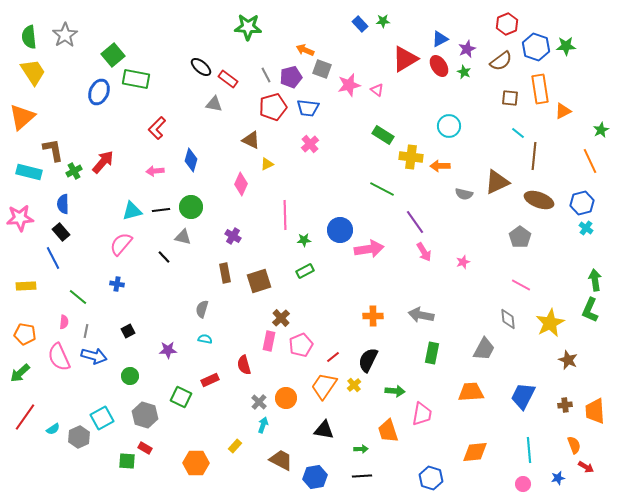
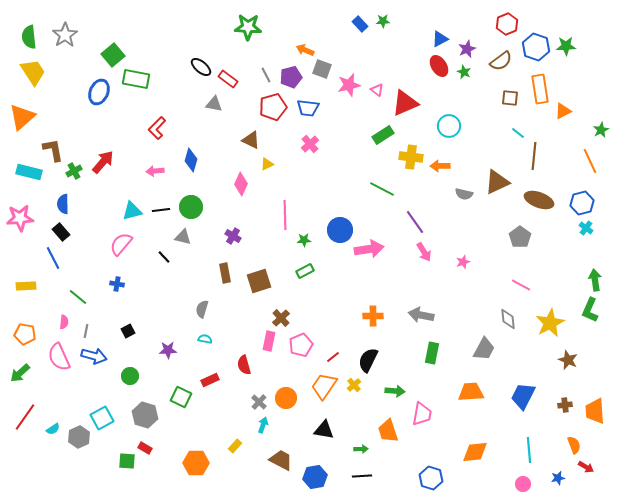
red triangle at (405, 59): moved 44 px down; rotated 8 degrees clockwise
green rectangle at (383, 135): rotated 65 degrees counterclockwise
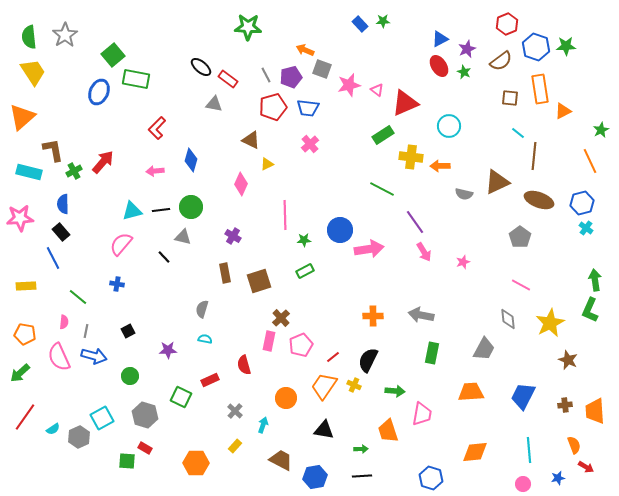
yellow cross at (354, 385): rotated 24 degrees counterclockwise
gray cross at (259, 402): moved 24 px left, 9 px down
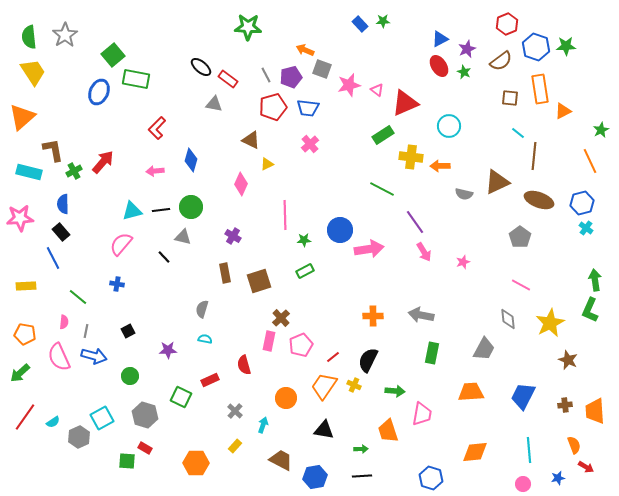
cyan semicircle at (53, 429): moved 7 px up
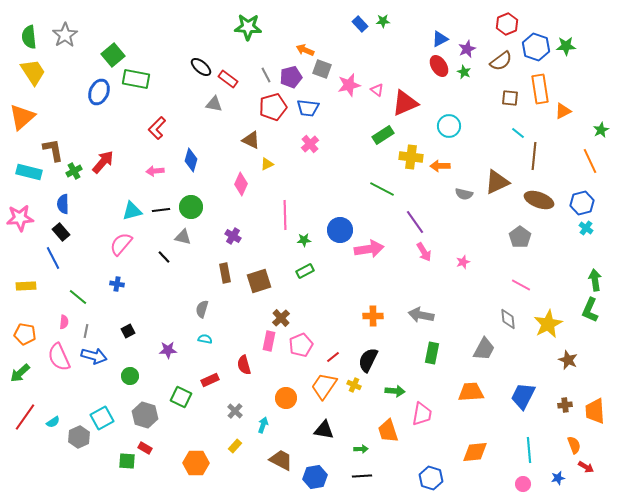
yellow star at (550, 323): moved 2 px left, 1 px down
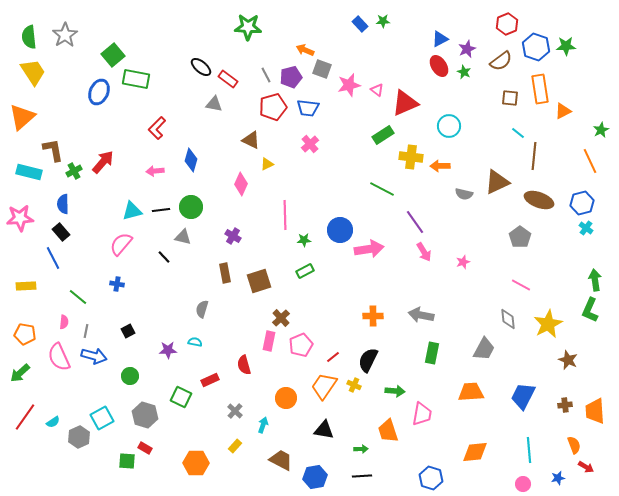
cyan semicircle at (205, 339): moved 10 px left, 3 px down
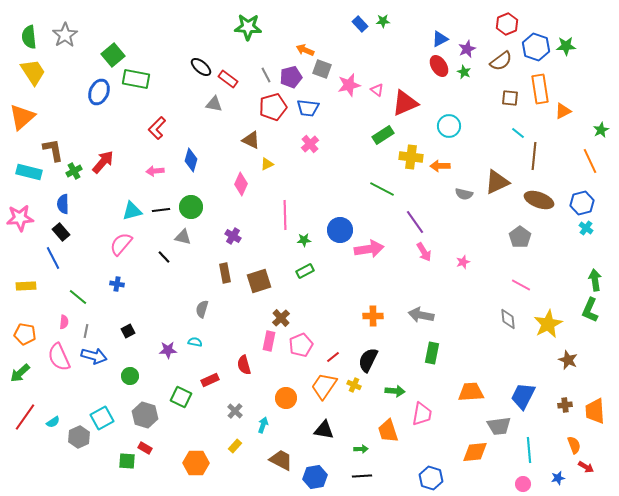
gray trapezoid at (484, 349): moved 15 px right, 77 px down; rotated 55 degrees clockwise
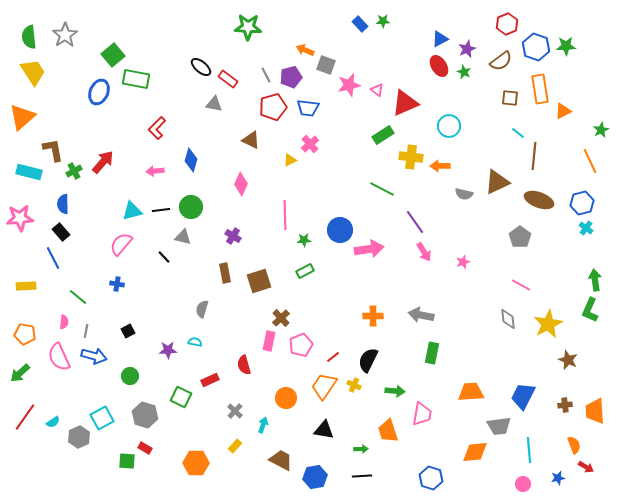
gray square at (322, 69): moved 4 px right, 4 px up
yellow triangle at (267, 164): moved 23 px right, 4 px up
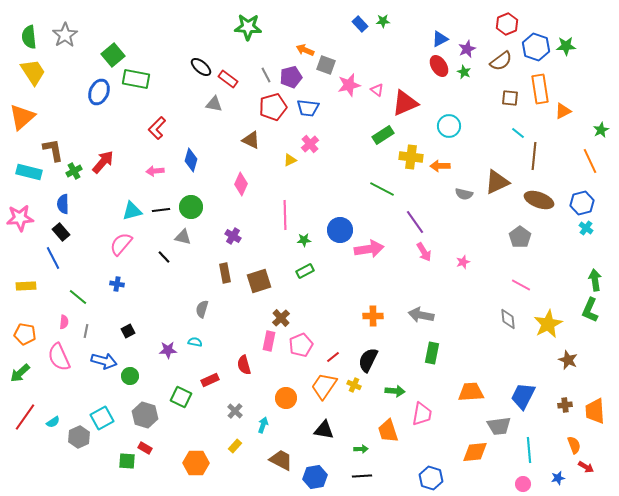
blue arrow at (94, 356): moved 10 px right, 5 px down
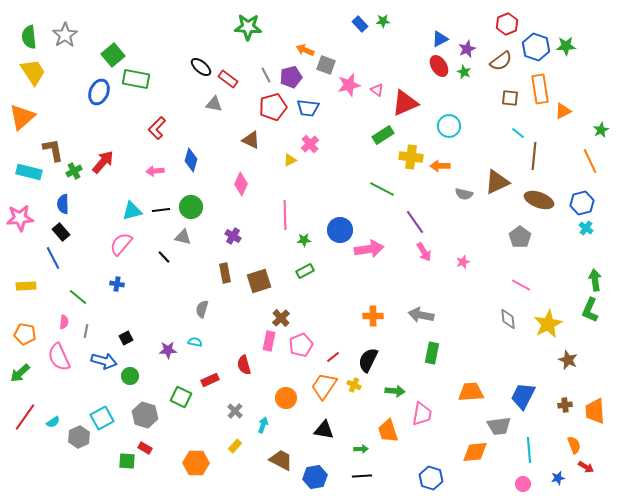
black square at (128, 331): moved 2 px left, 7 px down
